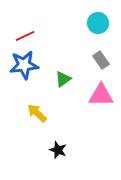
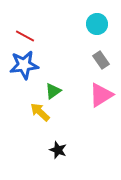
cyan circle: moved 1 px left, 1 px down
red line: rotated 54 degrees clockwise
green triangle: moved 10 px left, 12 px down
pink triangle: rotated 32 degrees counterclockwise
yellow arrow: moved 3 px right, 1 px up
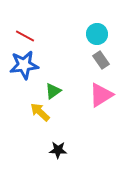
cyan circle: moved 10 px down
black star: rotated 18 degrees counterclockwise
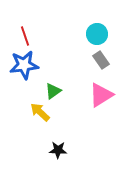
red line: rotated 42 degrees clockwise
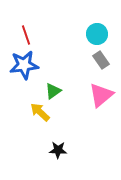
red line: moved 1 px right, 1 px up
pink triangle: rotated 8 degrees counterclockwise
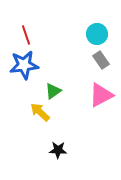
pink triangle: rotated 12 degrees clockwise
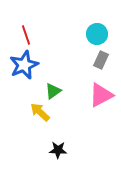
gray rectangle: rotated 60 degrees clockwise
blue star: rotated 16 degrees counterclockwise
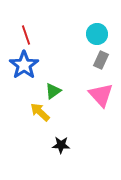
blue star: rotated 12 degrees counterclockwise
pink triangle: rotated 44 degrees counterclockwise
black star: moved 3 px right, 5 px up
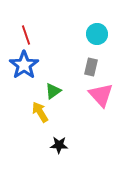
gray rectangle: moved 10 px left, 7 px down; rotated 12 degrees counterclockwise
yellow arrow: rotated 15 degrees clockwise
black star: moved 2 px left
